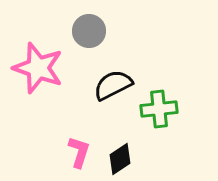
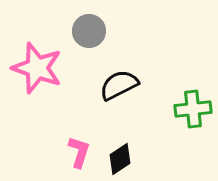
pink star: moved 1 px left
black semicircle: moved 6 px right
green cross: moved 34 px right
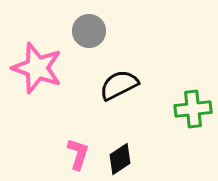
pink L-shape: moved 1 px left, 2 px down
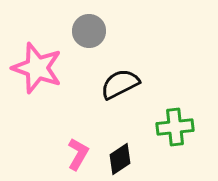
black semicircle: moved 1 px right, 1 px up
green cross: moved 18 px left, 18 px down
pink L-shape: rotated 12 degrees clockwise
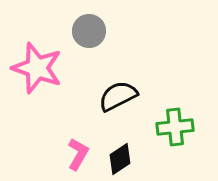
black semicircle: moved 2 px left, 12 px down
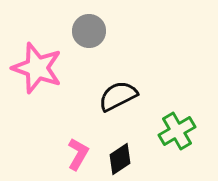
green cross: moved 2 px right, 4 px down; rotated 24 degrees counterclockwise
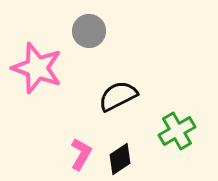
pink L-shape: moved 3 px right
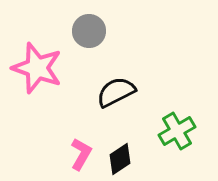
black semicircle: moved 2 px left, 4 px up
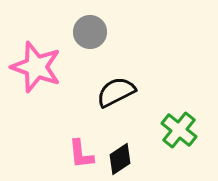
gray circle: moved 1 px right, 1 px down
pink star: moved 1 px left, 1 px up
green cross: moved 2 px right, 1 px up; rotated 21 degrees counterclockwise
pink L-shape: rotated 144 degrees clockwise
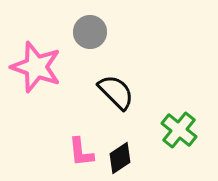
black semicircle: rotated 72 degrees clockwise
pink L-shape: moved 2 px up
black diamond: moved 1 px up
